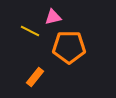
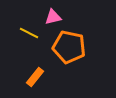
yellow line: moved 1 px left, 2 px down
orange pentagon: rotated 12 degrees clockwise
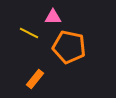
pink triangle: rotated 12 degrees clockwise
orange rectangle: moved 2 px down
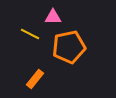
yellow line: moved 1 px right, 1 px down
orange pentagon: rotated 24 degrees counterclockwise
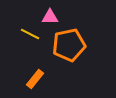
pink triangle: moved 3 px left
orange pentagon: moved 2 px up
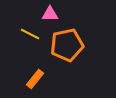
pink triangle: moved 3 px up
orange pentagon: moved 2 px left
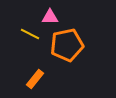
pink triangle: moved 3 px down
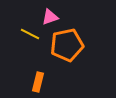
pink triangle: rotated 18 degrees counterclockwise
orange rectangle: moved 3 px right, 3 px down; rotated 24 degrees counterclockwise
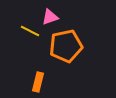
yellow line: moved 3 px up
orange pentagon: moved 1 px left, 1 px down
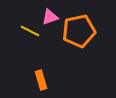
orange pentagon: moved 13 px right, 15 px up
orange rectangle: moved 3 px right, 2 px up; rotated 30 degrees counterclockwise
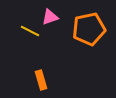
orange pentagon: moved 10 px right, 2 px up
